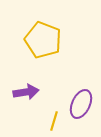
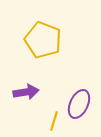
purple ellipse: moved 2 px left
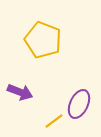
purple arrow: moved 6 px left; rotated 30 degrees clockwise
yellow line: rotated 36 degrees clockwise
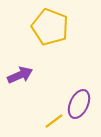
yellow pentagon: moved 7 px right, 13 px up
purple arrow: moved 17 px up; rotated 45 degrees counterclockwise
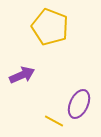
purple arrow: moved 2 px right
yellow line: rotated 66 degrees clockwise
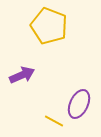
yellow pentagon: moved 1 px left, 1 px up
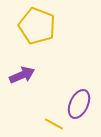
yellow pentagon: moved 12 px left
yellow line: moved 3 px down
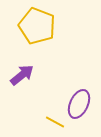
purple arrow: rotated 15 degrees counterclockwise
yellow line: moved 1 px right, 2 px up
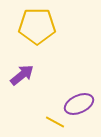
yellow pentagon: rotated 21 degrees counterclockwise
purple ellipse: rotated 40 degrees clockwise
